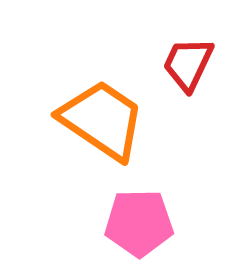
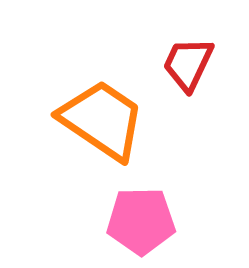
pink pentagon: moved 2 px right, 2 px up
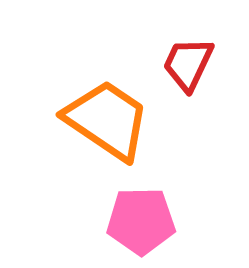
orange trapezoid: moved 5 px right
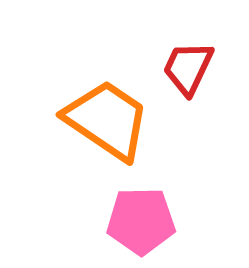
red trapezoid: moved 4 px down
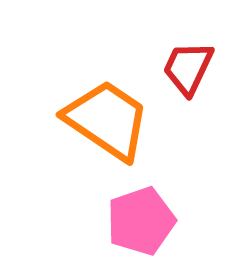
pink pentagon: rotated 18 degrees counterclockwise
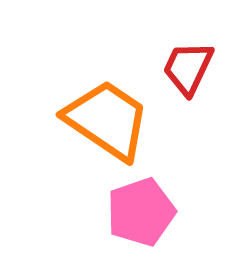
pink pentagon: moved 9 px up
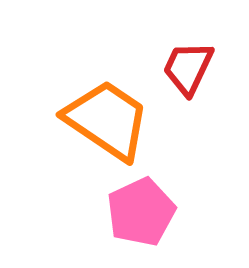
pink pentagon: rotated 6 degrees counterclockwise
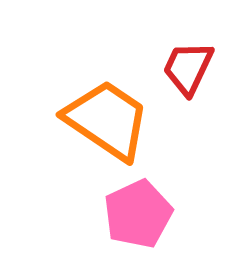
pink pentagon: moved 3 px left, 2 px down
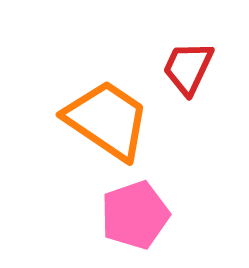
pink pentagon: moved 3 px left, 1 px down; rotated 6 degrees clockwise
